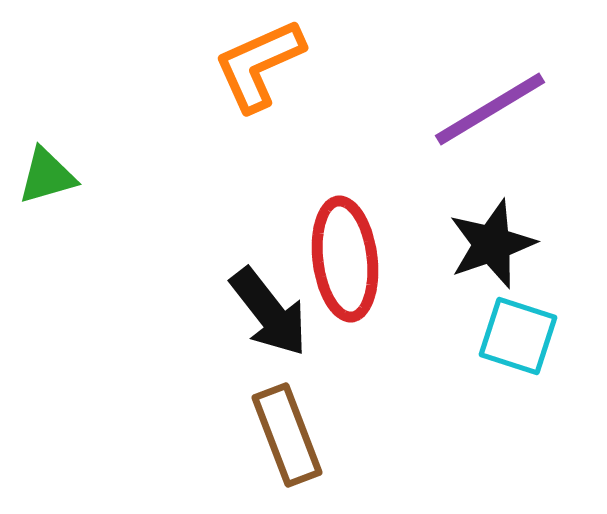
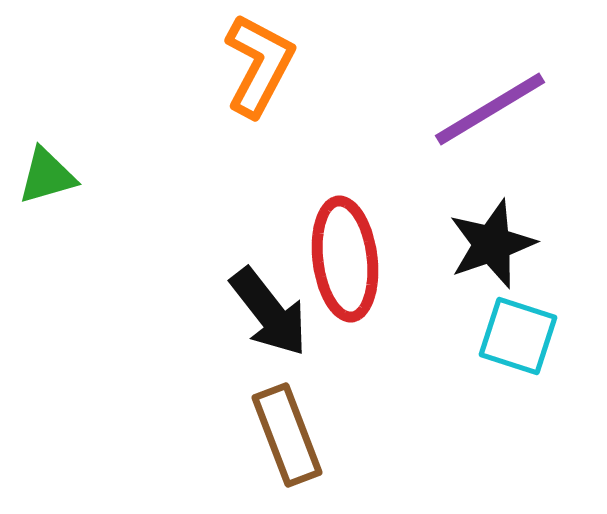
orange L-shape: rotated 142 degrees clockwise
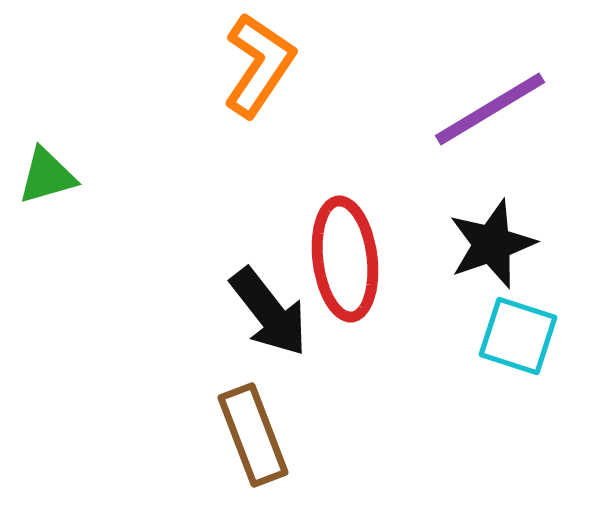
orange L-shape: rotated 6 degrees clockwise
brown rectangle: moved 34 px left
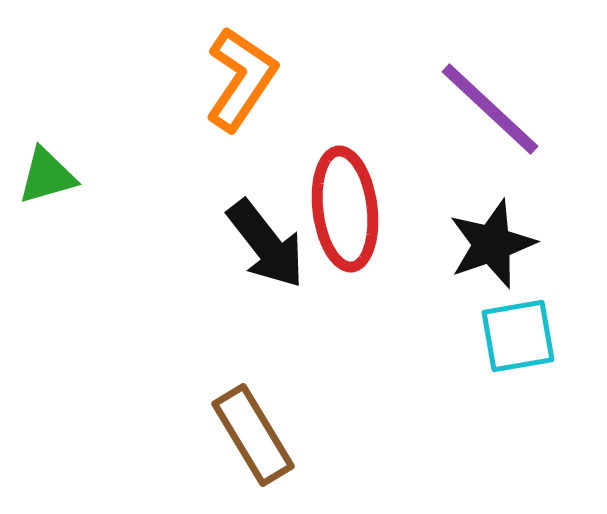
orange L-shape: moved 18 px left, 14 px down
purple line: rotated 74 degrees clockwise
red ellipse: moved 50 px up
black arrow: moved 3 px left, 68 px up
cyan square: rotated 28 degrees counterclockwise
brown rectangle: rotated 10 degrees counterclockwise
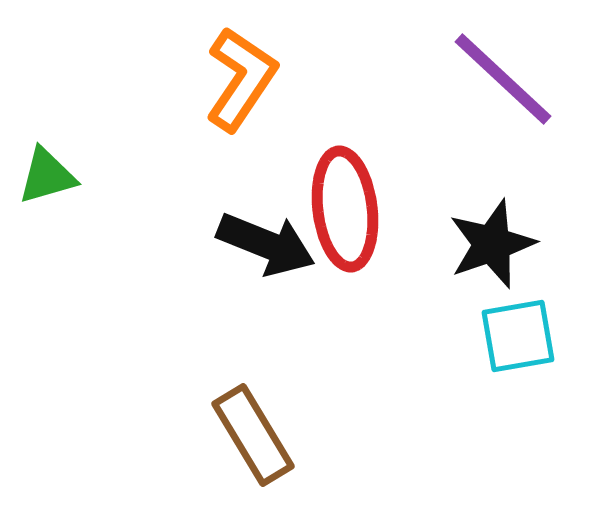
purple line: moved 13 px right, 30 px up
black arrow: rotated 30 degrees counterclockwise
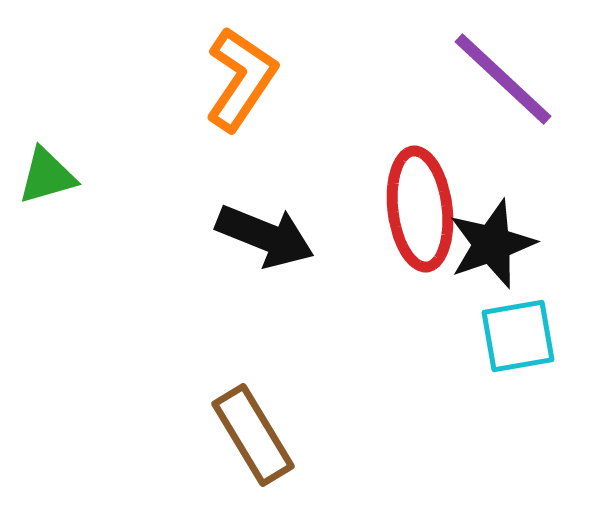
red ellipse: moved 75 px right
black arrow: moved 1 px left, 8 px up
